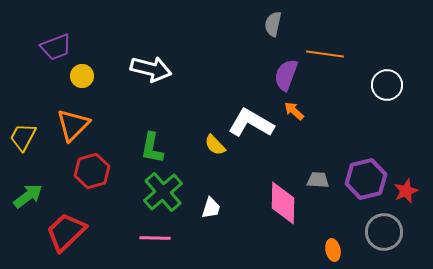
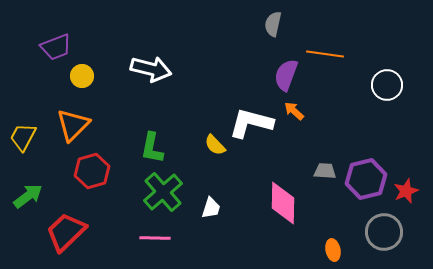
white L-shape: rotated 15 degrees counterclockwise
gray trapezoid: moved 7 px right, 9 px up
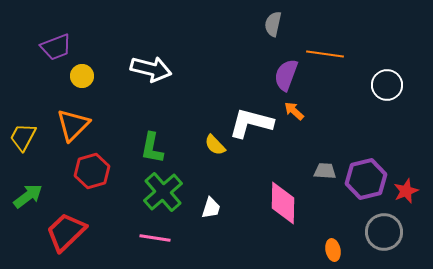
pink line: rotated 8 degrees clockwise
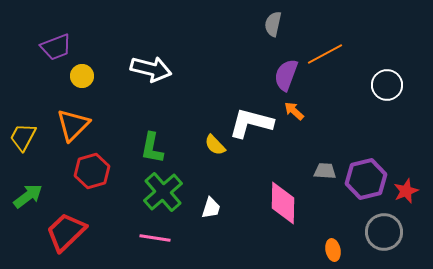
orange line: rotated 36 degrees counterclockwise
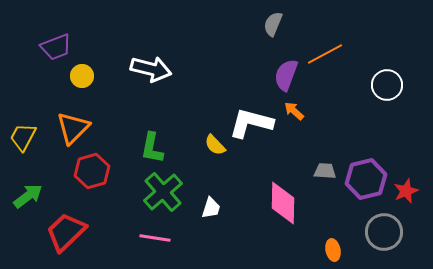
gray semicircle: rotated 10 degrees clockwise
orange triangle: moved 3 px down
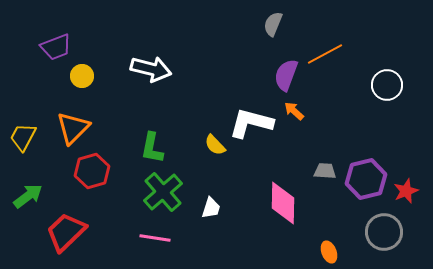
orange ellipse: moved 4 px left, 2 px down; rotated 10 degrees counterclockwise
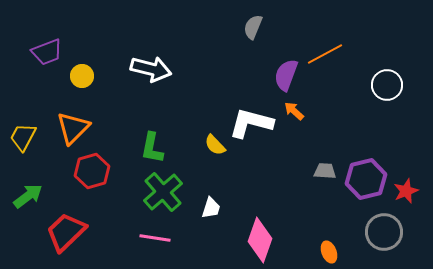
gray semicircle: moved 20 px left, 3 px down
purple trapezoid: moved 9 px left, 5 px down
pink diamond: moved 23 px left, 37 px down; rotated 18 degrees clockwise
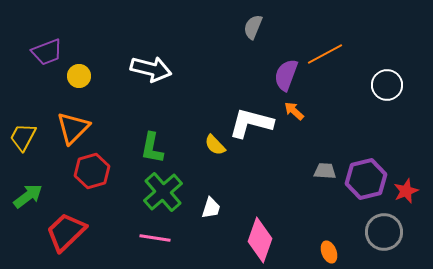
yellow circle: moved 3 px left
